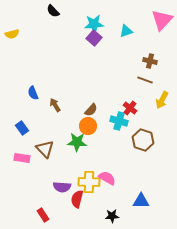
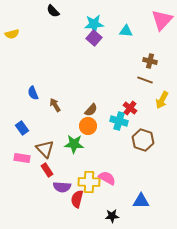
cyan triangle: rotated 24 degrees clockwise
green star: moved 3 px left, 2 px down
red rectangle: moved 4 px right, 45 px up
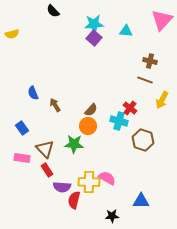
red semicircle: moved 3 px left, 1 px down
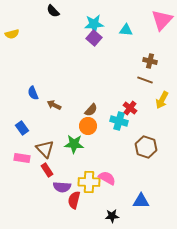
cyan triangle: moved 1 px up
brown arrow: moved 1 px left; rotated 32 degrees counterclockwise
brown hexagon: moved 3 px right, 7 px down
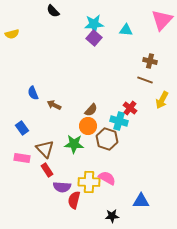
brown hexagon: moved 39 px left, 8 px up
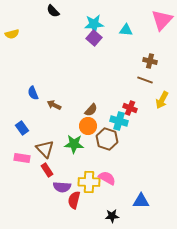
red cross: rotated 16 degrees counterclockwise
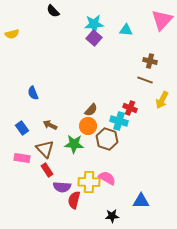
brown arrow: moved 4 px left, 20 px down
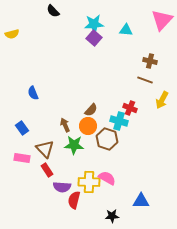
brown arrow: moved 15 px right; rotated 40 degrees clockwise
green star: moved 1 px down
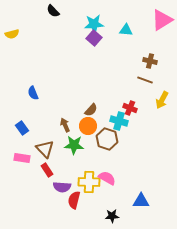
pink triangle: rotated 15 degrees clockwise
